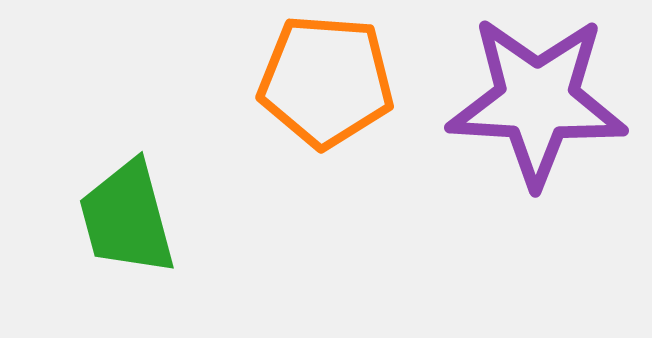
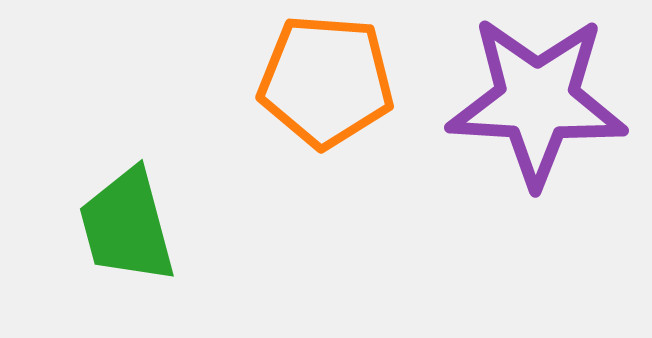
green trapezoid: moved 8 px down
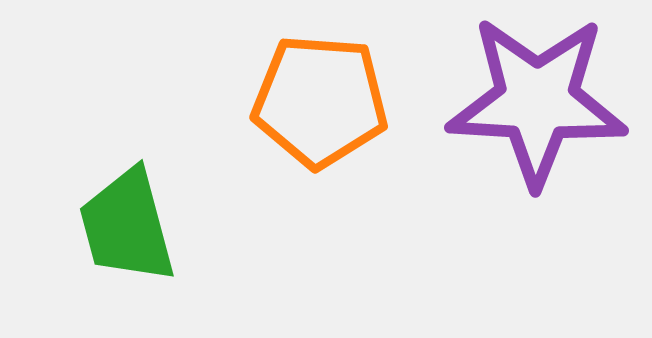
orange pentagon: moved 6 px left, 20 px down
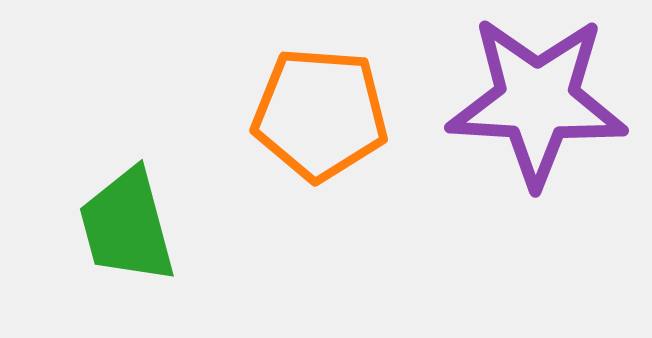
orange pentagon: moved 13 px down
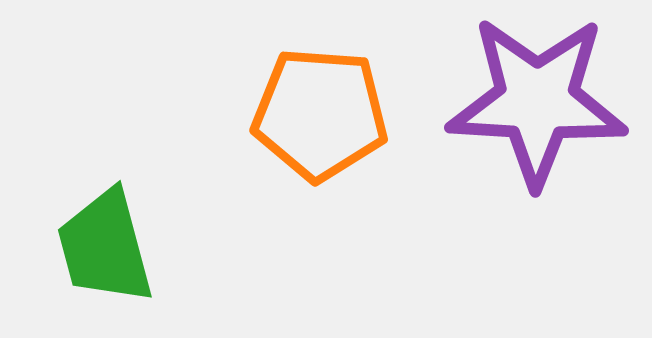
green trapezoid: moved 22 px left, 21 px down
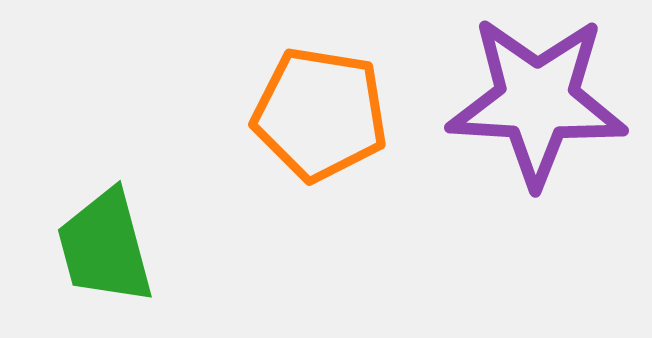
orange pentagon: rotated 5 degrees clockwise
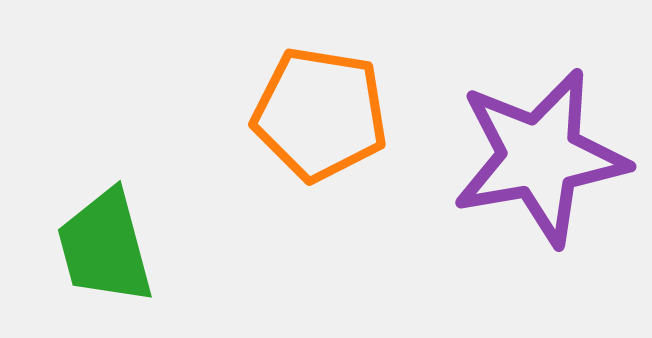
purple star: moved 3 px right, 56 px down; rotated 13 degrees counterclockwise
